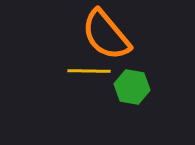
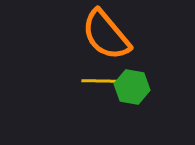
yellow line: moved 14 px right, 10 px down
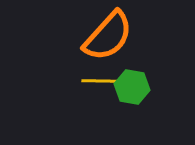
orange semicircle: moved 2 px right, 1 px down; rotated 98 degrees counterclockwise
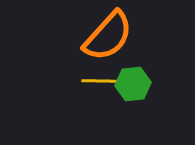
green hexagon: moved 1 px right, 3 px up; rotated 16 degrees counterclockwise
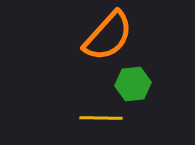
yellow line: moved 2 px left, 37 px down
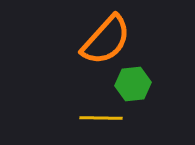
orange semicircle: moved 2 px left, 4 px down
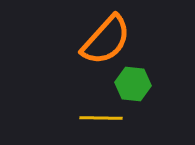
green hexagon: rotated 12 degrees clockwise
